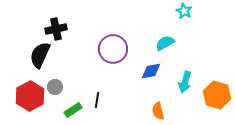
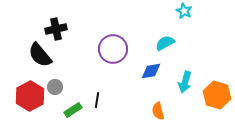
black semicircle: rotated 64 degrees counterclockwise
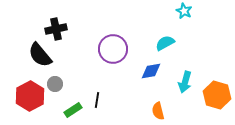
gray circle: moved 3 px up
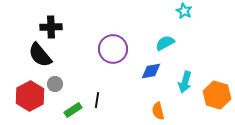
black cross: moved 5 px left, 2 px up; rotated 10 degrees clockwise
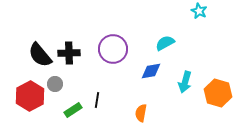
cyan star: moved 15 px right
black cross: moved 18 px right, 26 px down
orange hexagon: moved 1 px right, 2 px up
orange semicircle: moved 17 px left, 2 px down; rotated 24 degrees clockwise
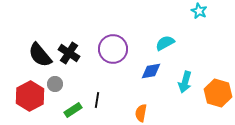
black cross: rotated 35 degrees clockwise
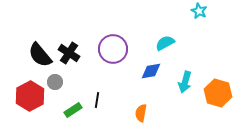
gray circle: moved 2 px up
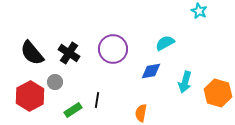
black semicircle: moved 8 px left, 2 px up
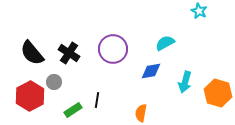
gray circle: moved 1 px left
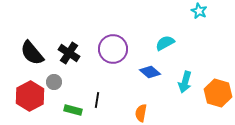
blue diamond: moved 1 px left, 1 px down; rotated 50 degrees clockwise
green rectangle: rotated 48 degrees clockwise
